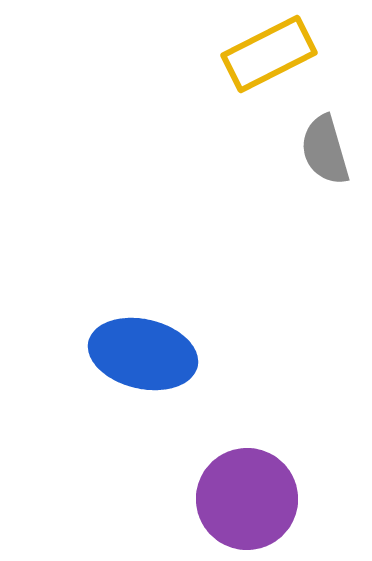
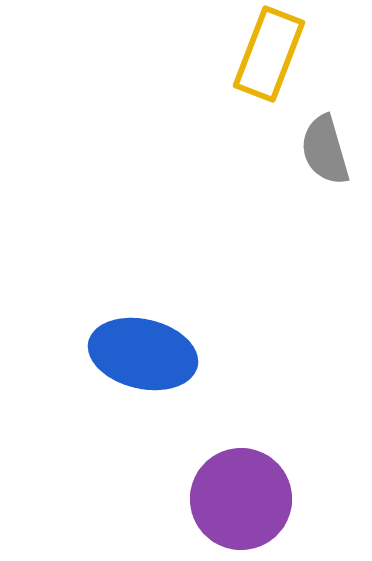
yellow rectangle: rotated 42 degrees counterclockwise
purple circle: moved 6 px left
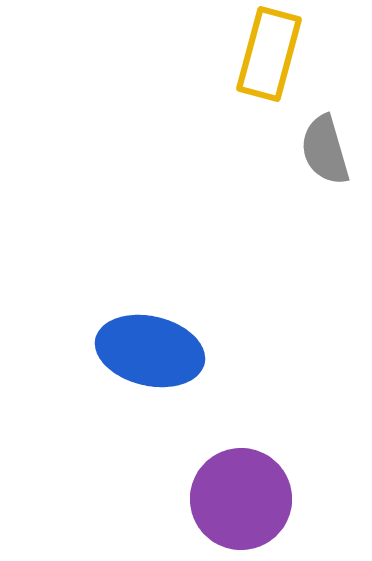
yellow rectangle: rotated 6 degrees counterclockwise
blue ellipse: moved 7 px right, 3 px up
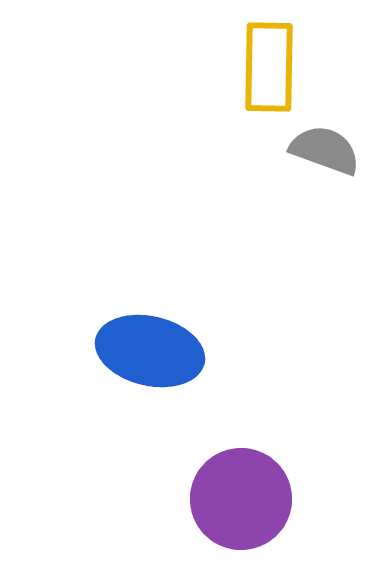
yellow rectangle: moved 13 px down; rotated 14 degrees counterclockwise
gray semicircle: rotated 126 degrees clockwise
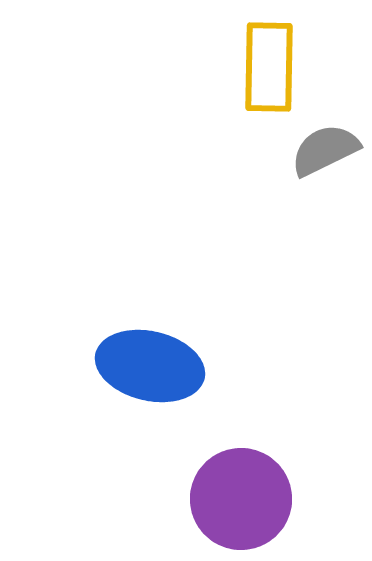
gray semicircle: rotated 46 degrees counterclockwise
blue ellipse: moved 15 px down
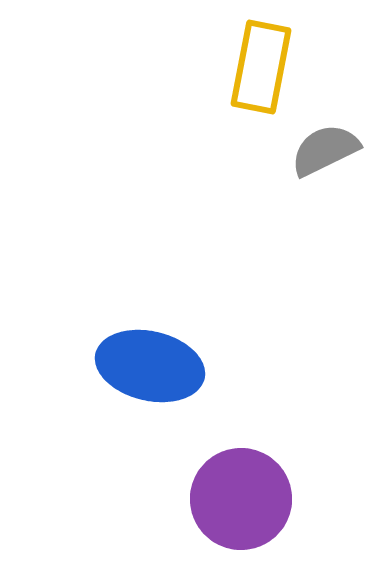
yellow rectangle: moved 8 px left; rotated 10 degrees clockwise
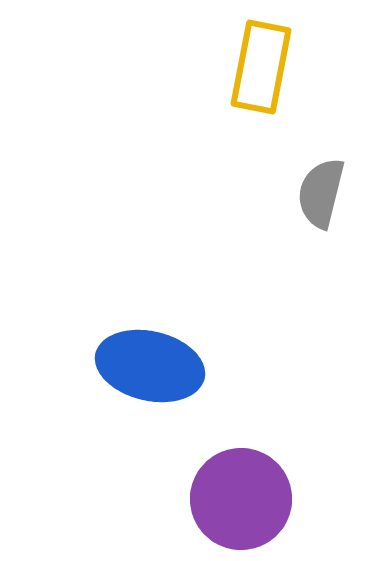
gray semicircle: moved 4 px left, 43 px down; rotated 50 degrees counterclockwise
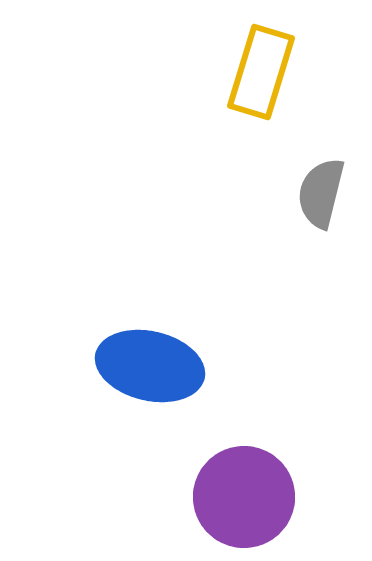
yellow rectangle: moved 5 px down; rotated 6 degrees clockwise
purple circle: moved 3 px right, 2 px up
